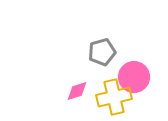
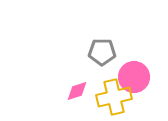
gray pentagon: rotated 16 degrees clockwise
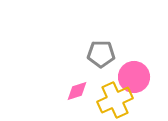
gray pentagon: moved 1 px left, 2 px down
yellow cross: moved 1 px right, 3 px down; rotated 12 degrees counterclockwise
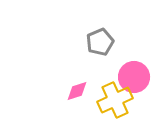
gray pentagon: moved 1 px left, 12 px up; rotated 24 degrees counterclockwise
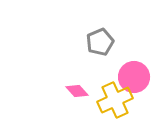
pink diamond: rotated 65 degrees clockwise
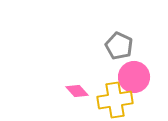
gray pentagon: moved 19 px right, 4 px down; rotated 24 degrees counterclockwise
yellow cross: rotated 16 degrees clockwise
